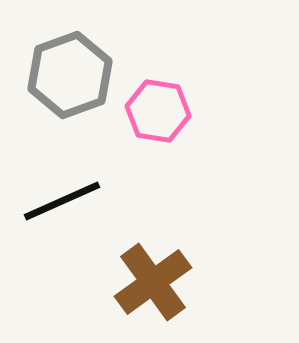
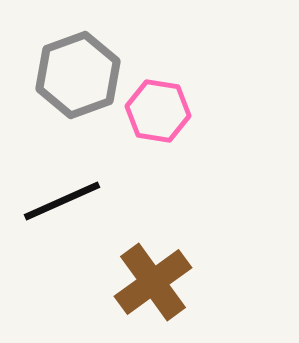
gray hexagon: moved 8 px right
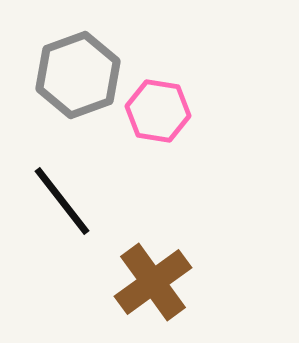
black line: rotated 76 degrees clockwise
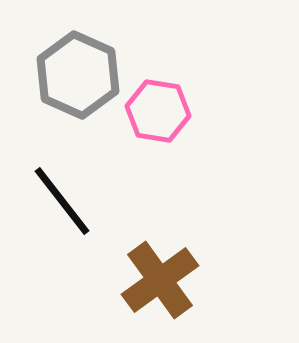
gray hexagon: rotated 16 degrees counterclockwise
brown cross: moved 7 px right, 2 px up
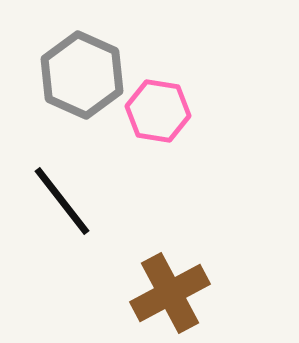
gray hexagon: moved 4 px right
brown cross: moved 10 px right, 13 px down; rotated 8 degrees clockwise
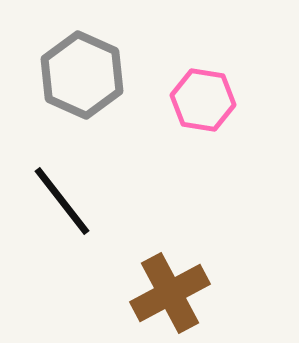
pink hexagon: moved 45 px right, 11 px up
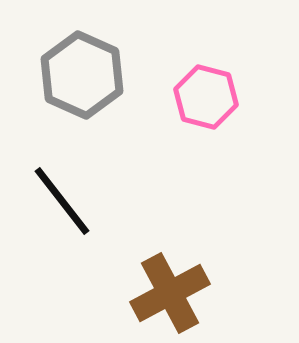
pink hexagon: moved 3 px right, 3 px up; rotated 6 degrees clockwise
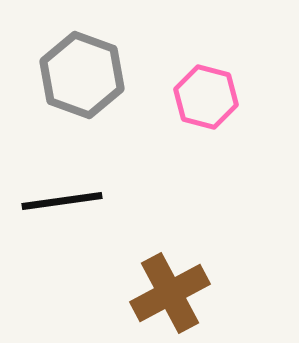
gray hexagon: rotated 4 degrees counterclockwise
black line: rotated 60 degrees counterclockwise
